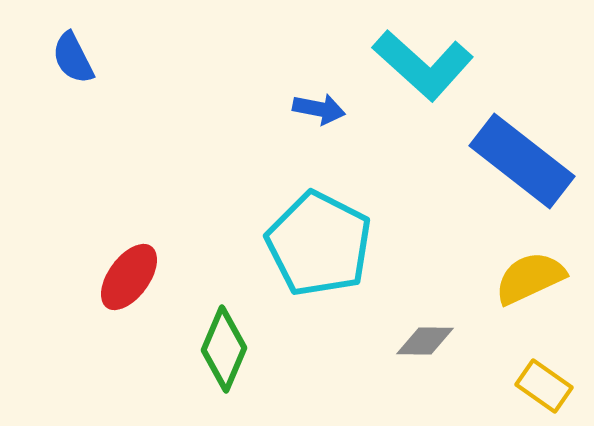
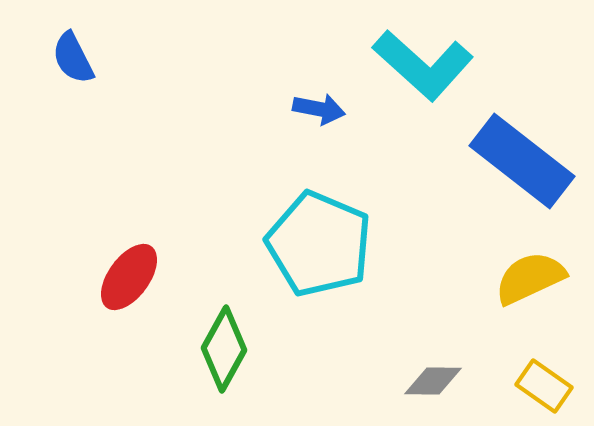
cyan pentagon: rotated 4 degrees counterclockwise
gray diamond: moved 8 px right, 40 px down
green diamond: rotated 6 degrees clockwise
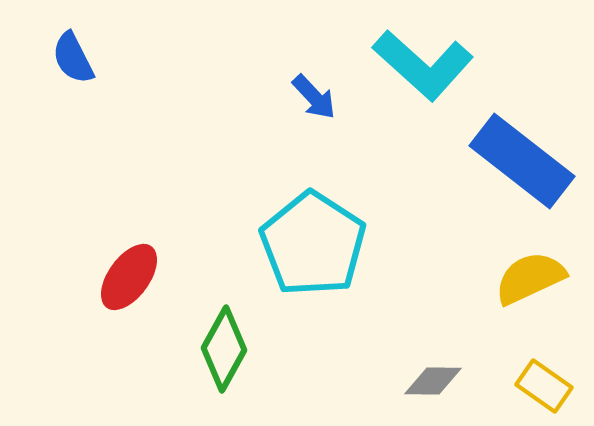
blue arrow: moved 5 px left, 12 px up; rotated 36 degrees clockwise
cyan pentagon: moved 6 px left; rotated 10 degrees clockwise
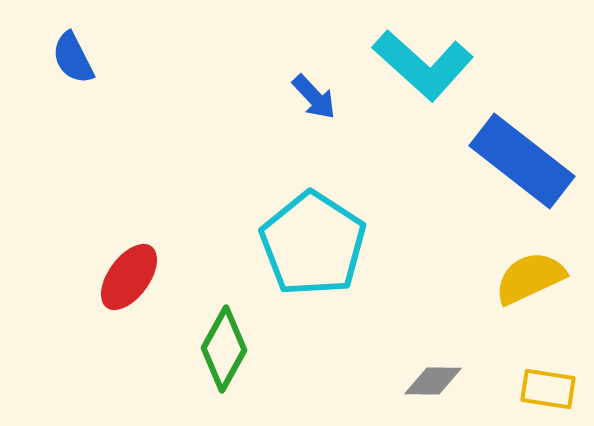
yellow rectangle: moved 4 px right, 3 px down; rotated 26 degrees counterclockwise
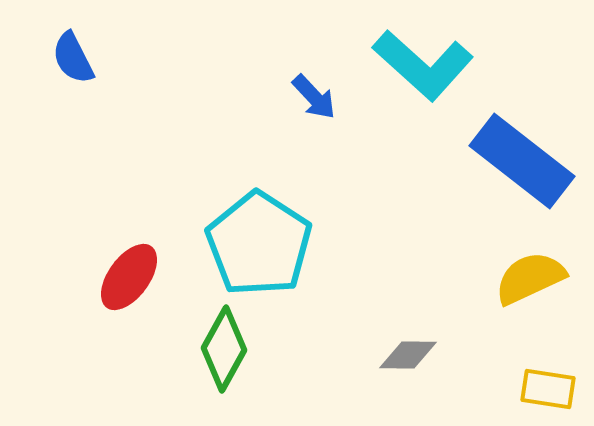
cyan pentagon: moved 54 px left
gray diamond: moved 25 px left, 26 px up
